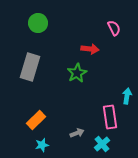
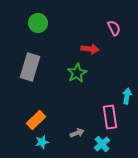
cyan star: moved 3 px up
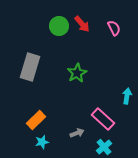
green circle: moved 21 px right, 3 px down
red arrow: moved 8 px left, 25 px up; rotated 42 degrees clockwise
pink rectangle: moved 7 px left, 2 px down; rotated 40 degrees counterclockwise
cyan cross: moved 2 px right, 3 px down
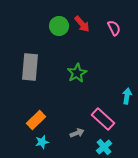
gray rectangle: rotated 12 degrees counterclockwise
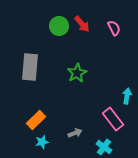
pink rectangle: moved 10 px right; rotated 10 degrees clockwise
gray arrow: moved 2 px left
cyan cross: rotated 14 degrees counterclockwise
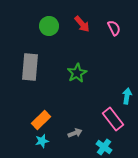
green circle: moved 10 px left
orange rectangle: moved 5 px right
cyan star: moved 1 px up
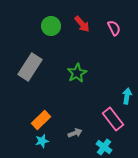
green circle: moved 2 px right
gray rectangle: rotated 28 degrees clockwise
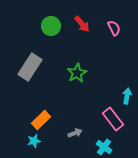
cyan star: moved 8 px left
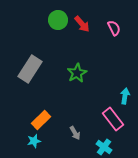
green circle: moved 7 px right, 6 px up
gray rectangle: moved 2 px down
cyan arrow: moved 2 px left
gray arrow: rotated 80 degrees clockwise
